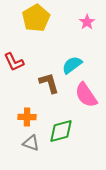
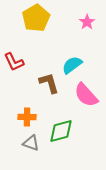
pink semicircle: rotated 8 degrees counterclockwise
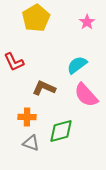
cyan semicircle: moved 5 px right
brown L-shape: moved 5 px left, 5 px down; rotated 50 degrees counterclockwise
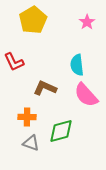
yellow pentagon: moved 3 px left, 2 px down
cyan semicircle: rotated 60 degrees counterclockwise
brown L-shape: moved 1 px right
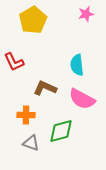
pink star: moved 1 px left, 8 px up; rotated 21 degrees clockwise
pink semicircle: moved 4 px left, 4 px down; rotated 20 degrees counterclockwise
orange cross: moved 1 px left, 2 px up
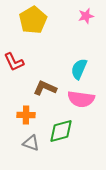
pink star: moved 2 px down
cyan semicircle: moved 2 px right, 4 px down; rotated 30 degrees clockwise
pink semicircle: moved 1 px left; rotated 20 degrees counterclockwise
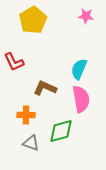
pink star: rotated 21 degrees clockwise
pink semicircle: rotated 108 degrees counterclockwise
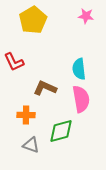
cyan semicircle: rotated 30 degrees counterclockwise
gray triangle: moved 2 px down
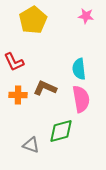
orange cross: moved 8 px left, 20 px up
